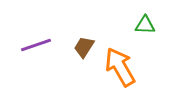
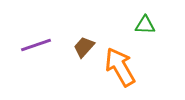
brown trapezoid: rotated 10 degrees clockwise
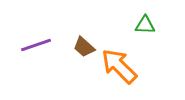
brown trapezoid: rotated 90 degrees counterclockwise
orange arrow: moved 1 px left, 1 px up; rotated 15 degrees counterclockwise
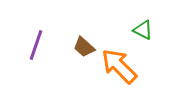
green triangle: moved 2 px left, 5 px down; rotated 25 degrees clockwise
purple line: rotated 52 degrees counterclockwise
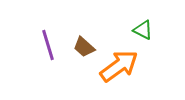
purple line: moved 12 px right; rotated 36 degrees counterclockwise
orange arrow: rotated 99 degrees clockwise
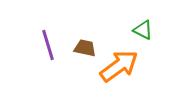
brown trapezoid: moved 1 px right, 1 px down; rotated 150 degrees clockwise
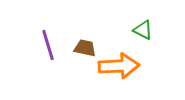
orange arrow: rotated 33 degrees clockwise
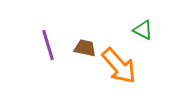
orange arrow: rotated 51 degrees clockwise
